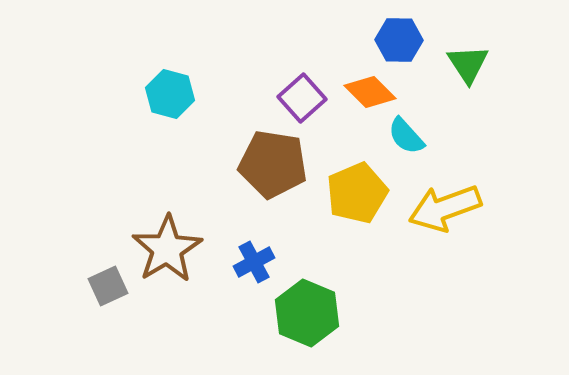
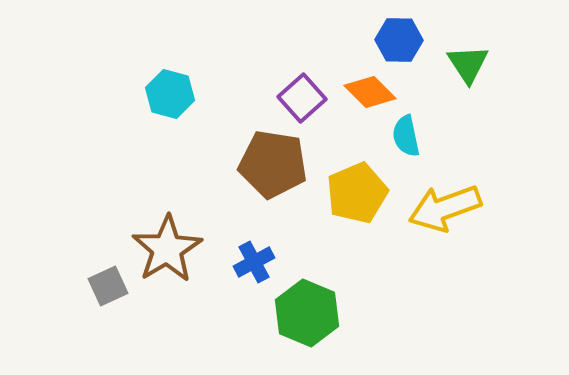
cyan semicircle: rotated 30 degrees clockwise
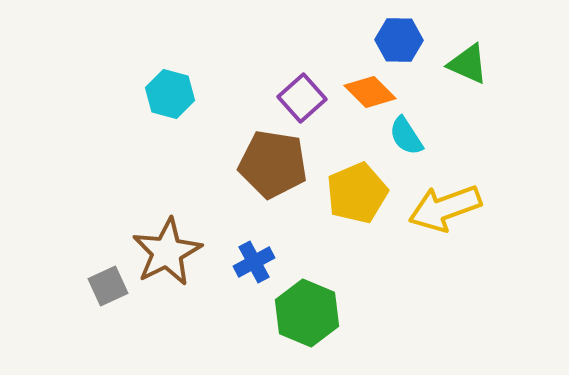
green triangle: rotated 33 degrees counterclockwise
cyan semicircle: rotated 21 degrees counterclockwise
brown star: moved 3 px down; rotated 4 degrees clockwise
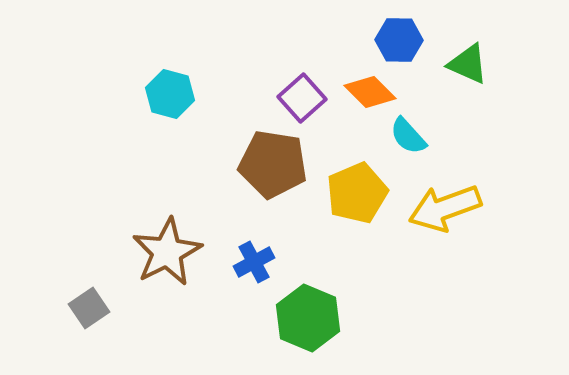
cyan semicircle: moved 2 px right; rotated 9 degrees counterclockwise
gray square: moved 19 px left, 22 px down; rotated 9 degrees counterclockwise
green hexagon: moved 1 px right, 5 px down
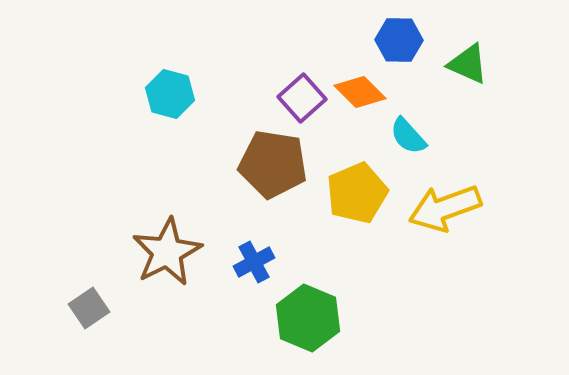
orange diamond: moved 10 px left
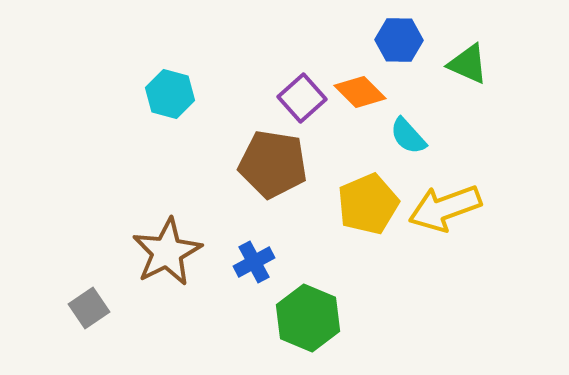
yellow pentagon: moved 11 px right, 11 px down
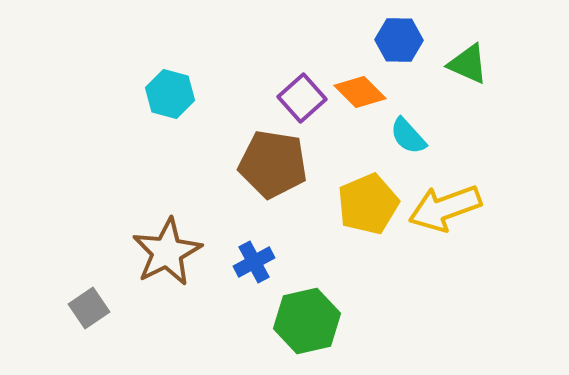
green hexagon: moved 1 px left, 3 px down; rotated 24 degrees clockwise
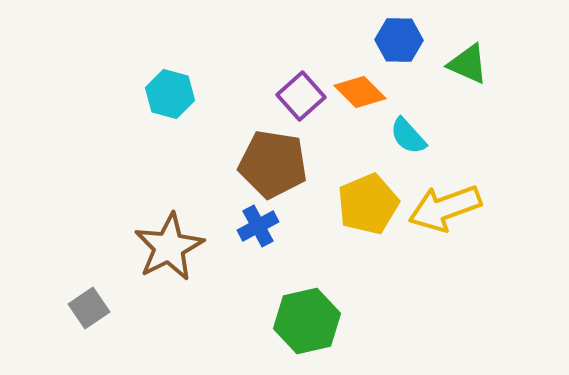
purple square: moved 1 px left, 2 px up
brown star: moved 2 px right, 5 px up
blue cross: moved 4 px right, 36 px up
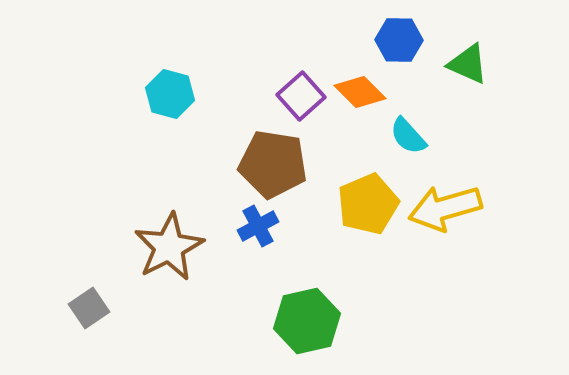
yellow arrow: rotated 4 degrees clockwise
